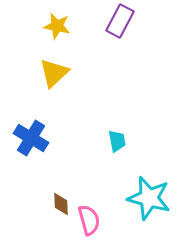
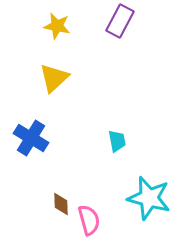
yellow triangle: moved 5 px down
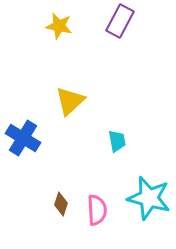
yellow star: moved 2 px right
yellow triangle: moved 16 px right, 23 px down
blue cross: moved 8 px left
brown diamond: rotated 20 degrees clockwise
pink semicircle: moved 8 px right, 10 px up; rotated 12 degrees clockwise
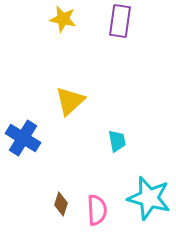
purple rectangle: rotated 20 degrees counterclockwise
yellow star: moved 4 px right, 7 px up
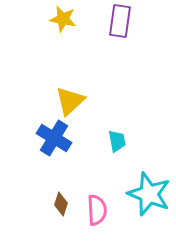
blue cross: moved 31 px right
cyan star: moved 4 px up; rotated 6 degrees clockwise
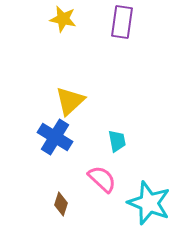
purple rectangle: moved 2 px right, 1 px down
blue cross: moved 1 px right, 1 px up
cyan star: moved 9 px down
pink semicircle: moved 5 px right, 31 px up; rotated 44 degrees counterclockwise
